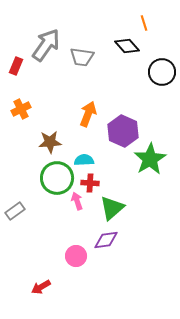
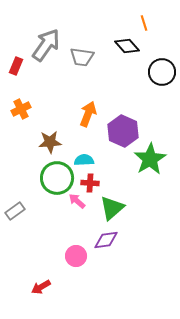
pink arrow: rotated 30 degrees counterclockwise
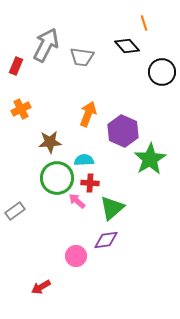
gray arrow: rotated 8 degrees counterclockwise
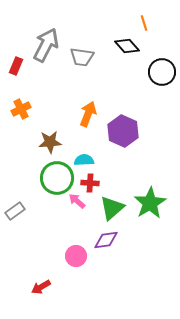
green star: moved 44 px down
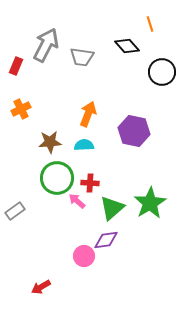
orange line: moved 6 px right, 1 px down
purple hexagon: moved 11 px right; rotated 12 degrees counterclockwise
cyan semicircle: moved 15 px up
pink circle: moved 8 px right
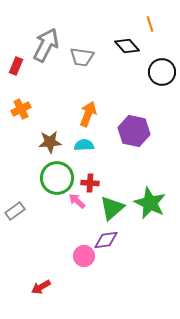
green star: rotated 16 degrees counterclockwise
